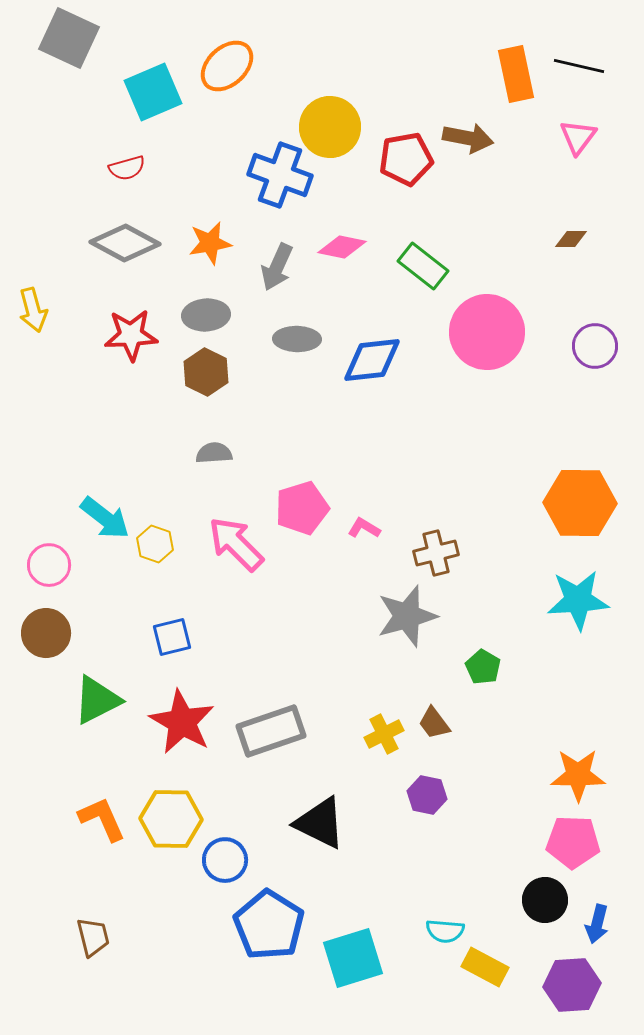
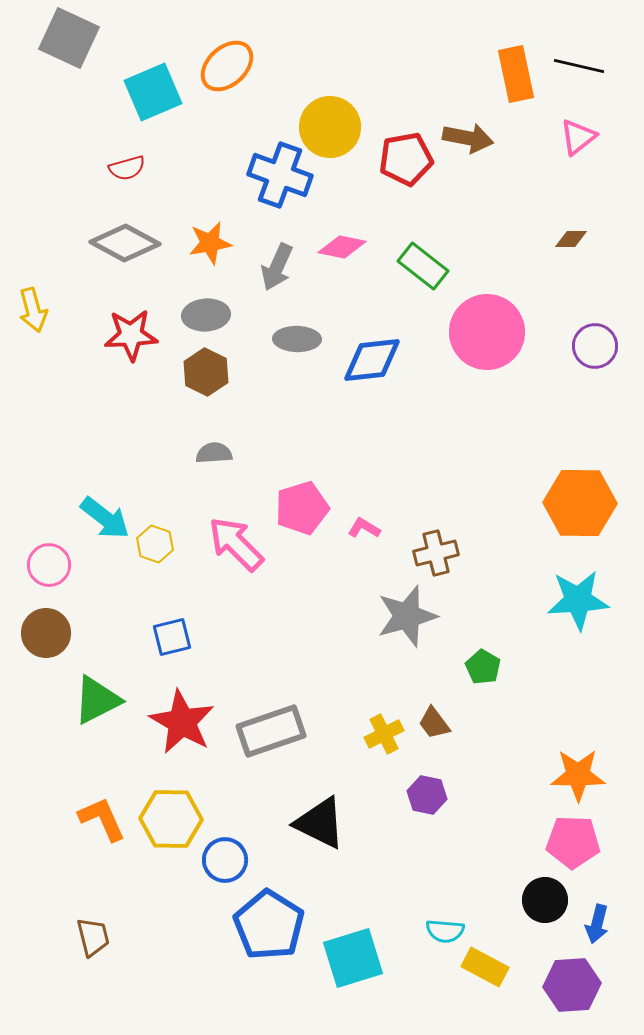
pink triangle at (578, 137): rotated 15 degrees clockwise
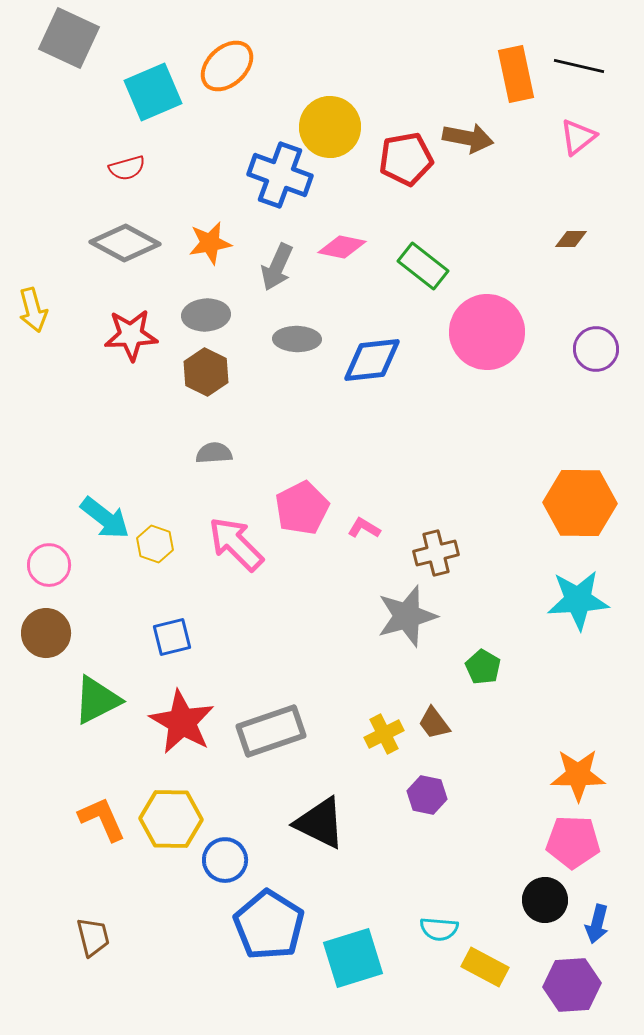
purple circle at (595, 346): moved 1 px right, 3 px down
pink pentagon at (302, 508): rotated 10 degrees counterclockwise
cyan semicircle at (445, 931): moved 6 px left, 2 px up
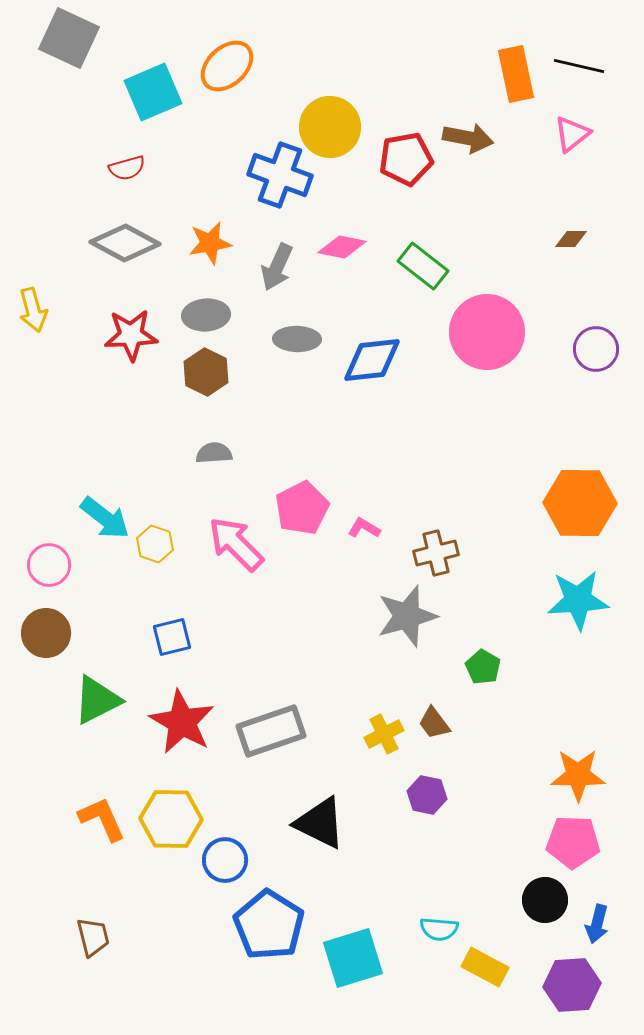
pink triangle at (578, 137): moved 6 px left, 3 px up
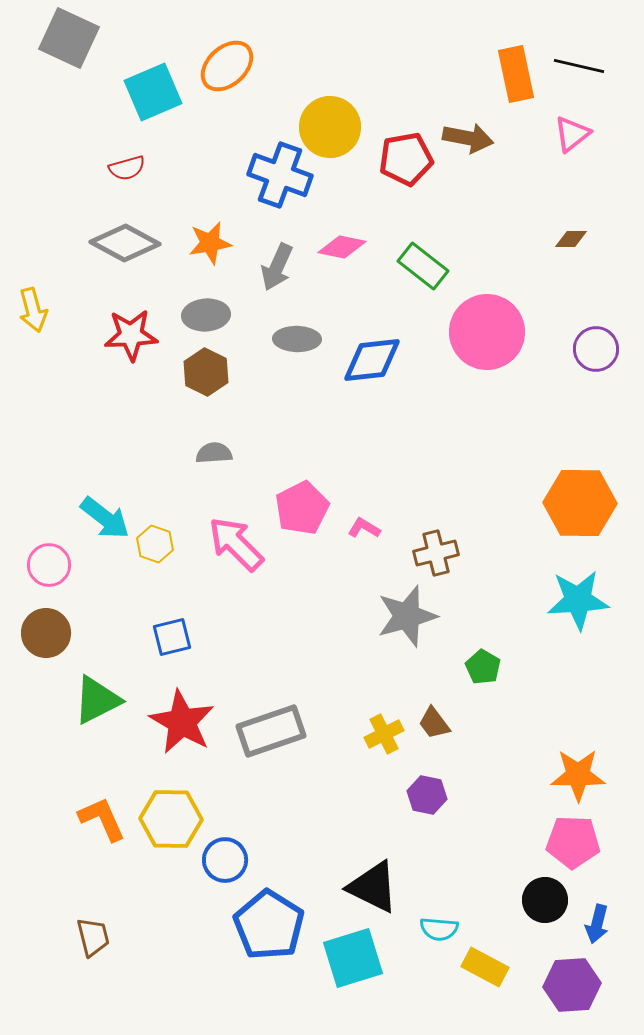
black triangle at (320, 823): moved 53 px right, 64 px down
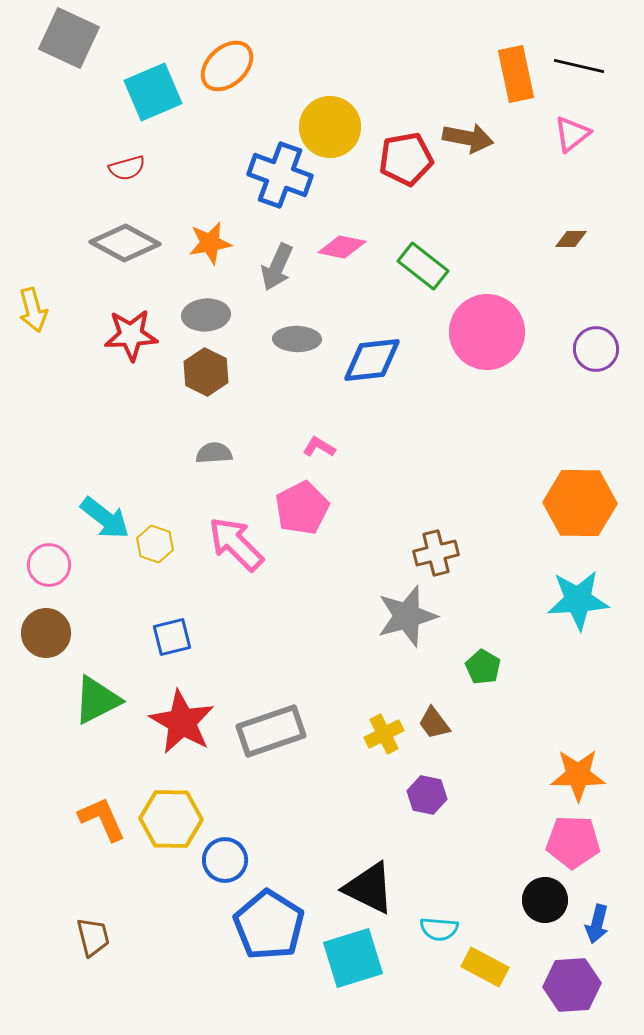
pink L-shape at (364, 528): moved 45 px left, 81 px up
black triangle at (373, 887): moved 4 px left, 1 px down
